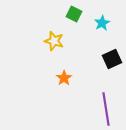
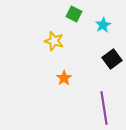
cyan star: moved 1 px right, 2 px down
black square: rotated 12 degrees counterclockwise
purple line: moved 2 px left, 1 px up
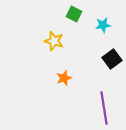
cyan star: rotated 21 degrees clockwise
orange star: rotated 14 degrees clockwise
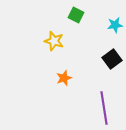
green square: moved 2 px right, 1 px down
cyan star: moved 12 px right
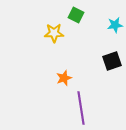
yellow star: moved 8 px up; rotated 18 degrees counterclockwise
black square: moved 2 px down; rotated 18 degrees clockwise
purple line: moved 23 px left
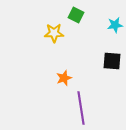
black square: rotated 24 degrees clockwise
